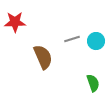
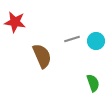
red star: rotated 10 degrees clockwise
brown semicircle: moved 1 px left, 1 px up
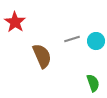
red star: rotated 25 degrees clockwise
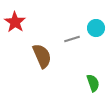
cyan circle: moved 13 px up
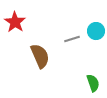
cyan circle: moved 3 px down
brown semicircle: moved 2 px left
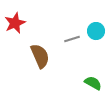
red star: moved 1 px down; rotated 15 degrees clockwise
green semicircle: rotated 42 degrees counterclockwise
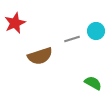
brown semicircle: rotated 95 degrees clockwise
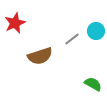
gray line: rotated 21 degrees counterclockwise
green semicircle: moved 1 px down
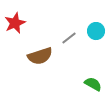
gray line: moved 3 px left, 1 px up
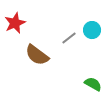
cyan circle: moved 4 px left, 1 px up
brown semicircle: moved 3 px left, 1 px up; rotated 55 degrees clockwise
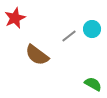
red star: moved 5 px up
cyan circle: moved 1 px up
gray line: moved 2 px up
